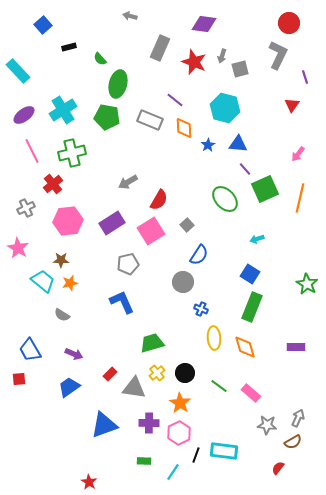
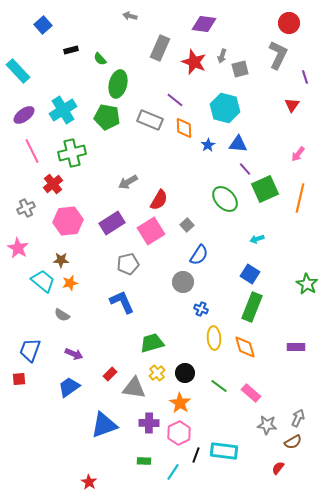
black rectangle at (69, 47): moved 2 px right, 3 px down
blue trapezoid at (30, 350): rotated 50 degrees clockwise
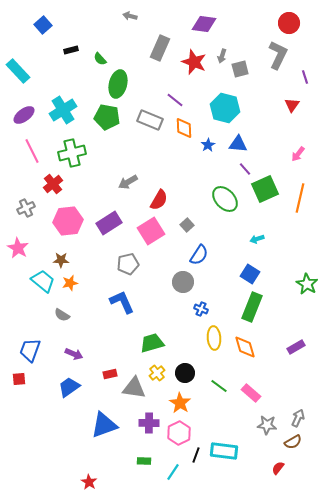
purple rectangle at (112, 223): moved 3 px left
purple rectangle at (296, 347): rotated 30 degrees counterclockwise
red rectangle at (110, 374): rotated 32 degrees clockwise
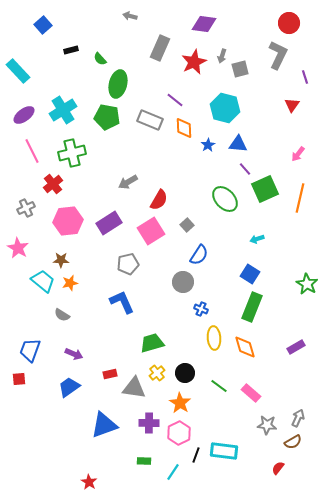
red star at (194, 62): rotated 25 degrees clockwise
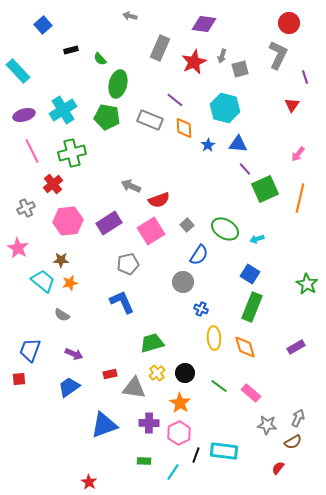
purple ellipse at (24, 115): rotated 20 degrees clockwise
gray arrow at (128, 182): moved 3 px right, 4 px down; rotated 54 degrees clockwise
green ellipse at (225, 199): moved 30 px down; rotated 16 degrees counterclockwise
red semicircle at (159, 200): rotated 40 degrees clockwise
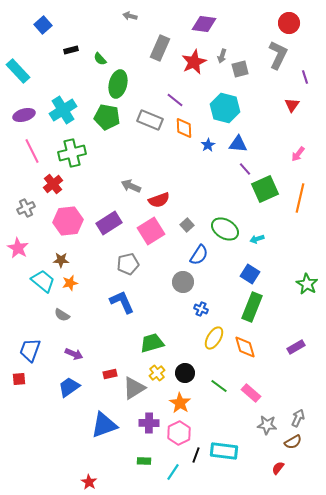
yellow ellipse at (214, 338): rotated 35 degrees clockwise
gray triangle at (134, 388): rotated 40 degrees counterclockwise
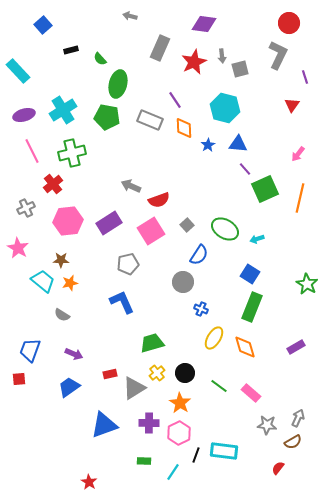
gray arrow at (222, 56): rotated 24 degrees counterclockwise
purple line at (175, 100): rotated 18 degrees clockwise
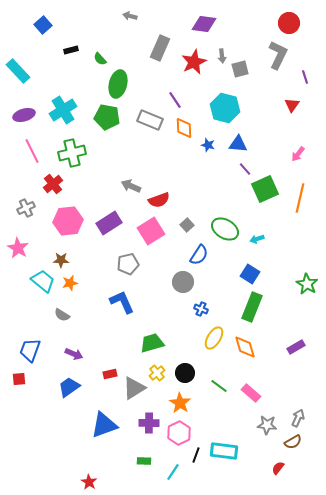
blue star at (208, 145): rotated 24 degrees counterclockwise
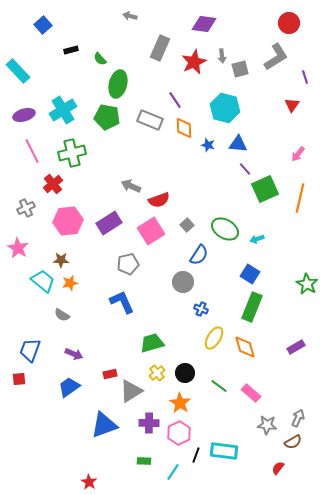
gray L-shape at (278, 55): moved 2 px left, 2 px down; rotated 32 degrees clockwise
gray triangle at (134, 388): moved 3 px left, 3 px down
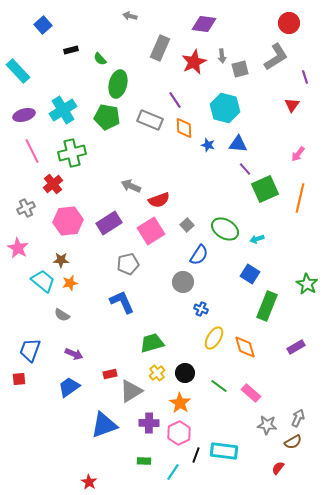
green rectangle at (252, 307): moved 15 px right, 1 px up
